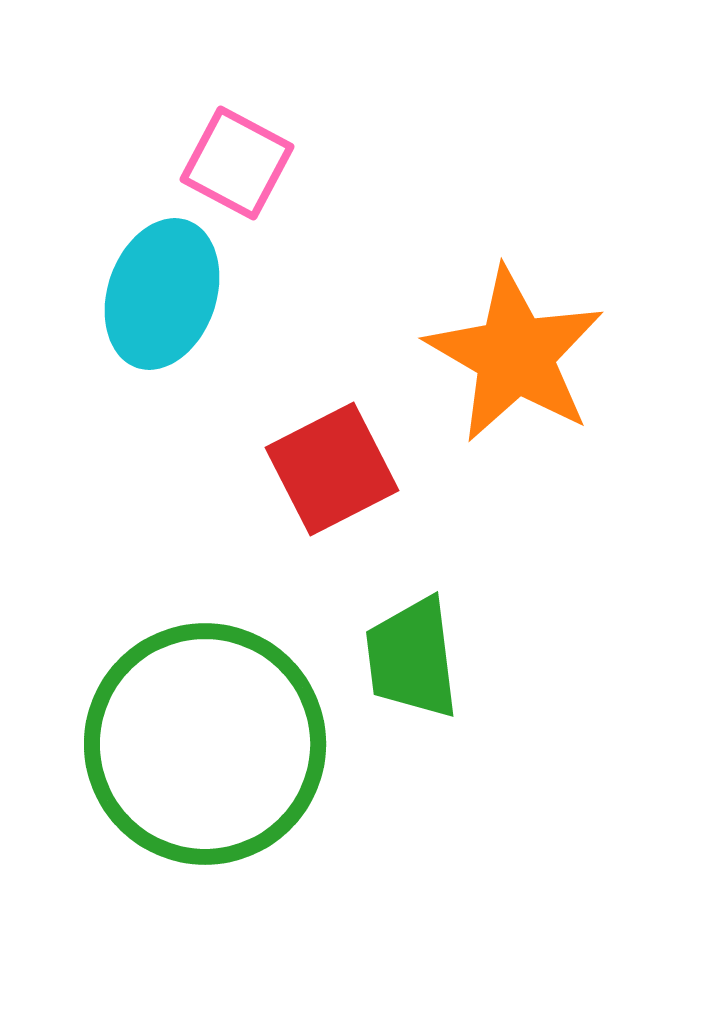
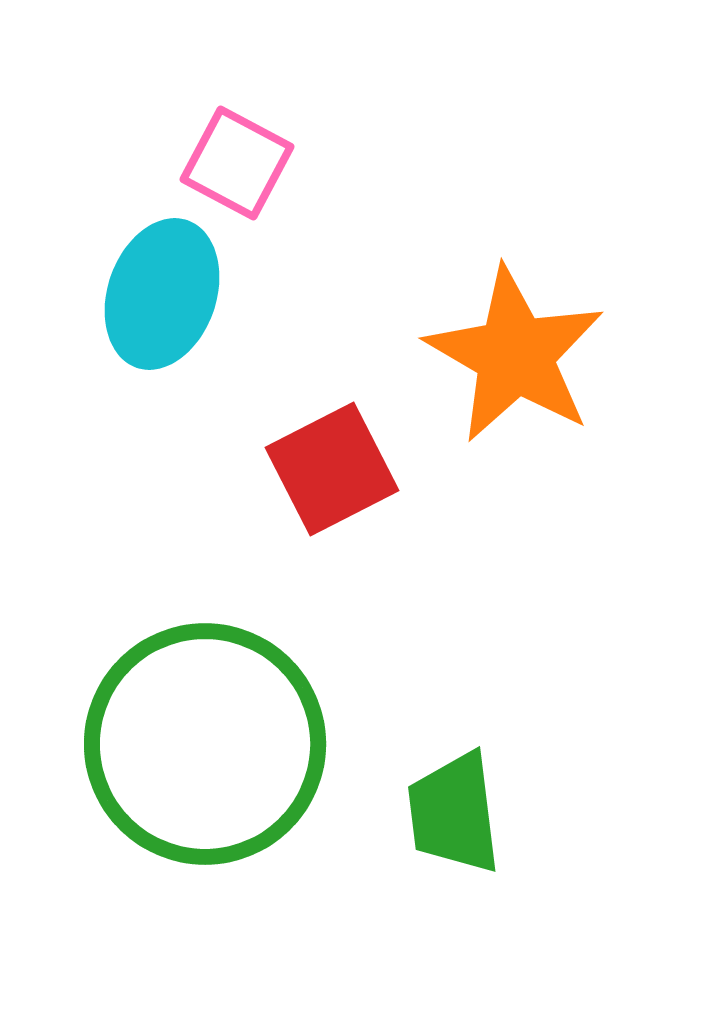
green trapezoid: moved 42 px right, 155 px down
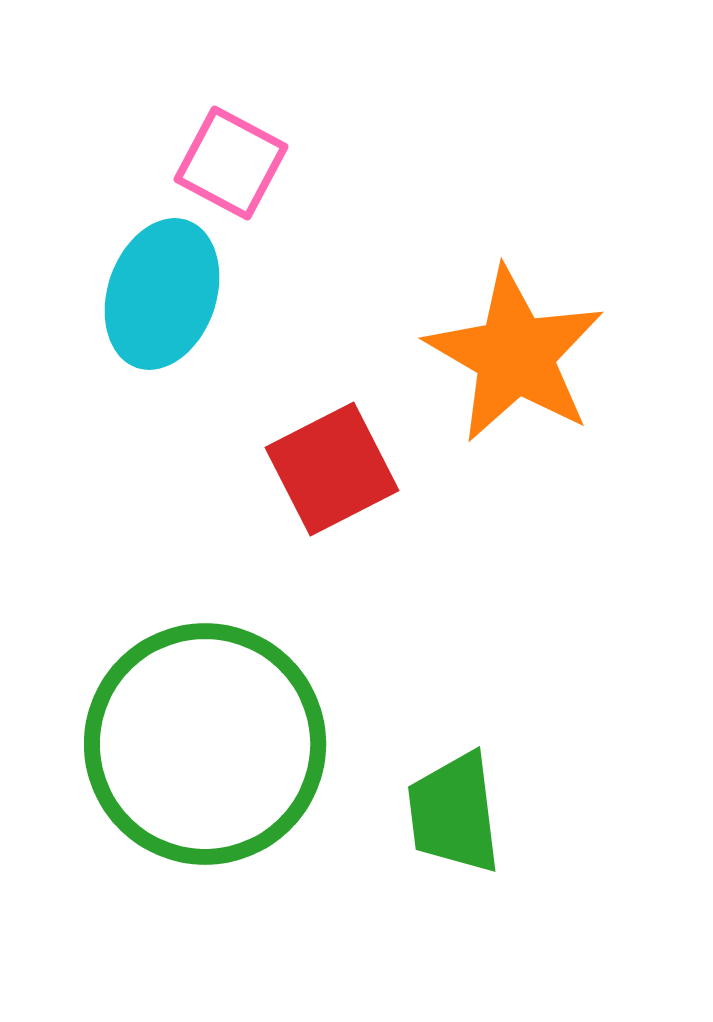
pink square: moved 6 px left
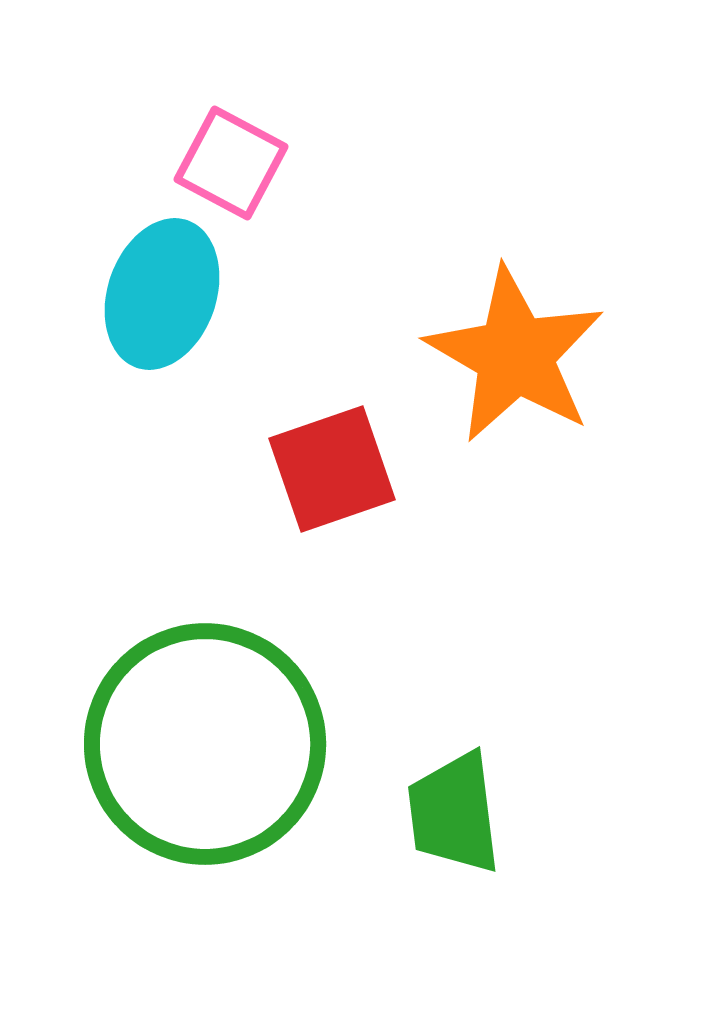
red square: rotated 8 degrees clockwise
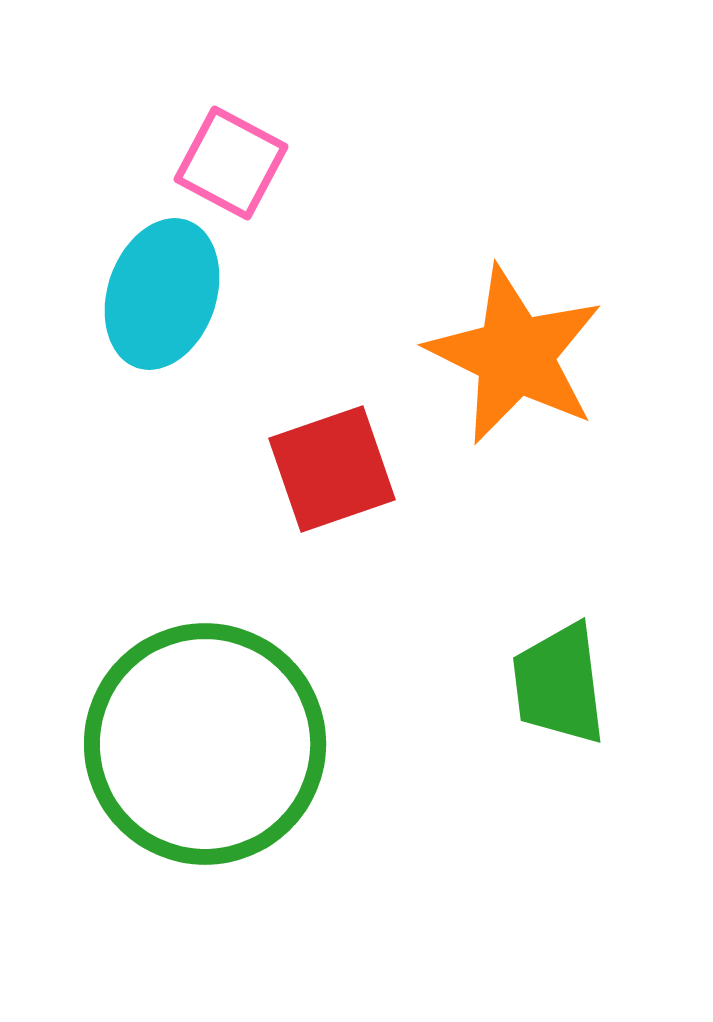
orange star: rotated 4 degrees counterclockwise
green trapezoid: moved 105 px right, 129 px up
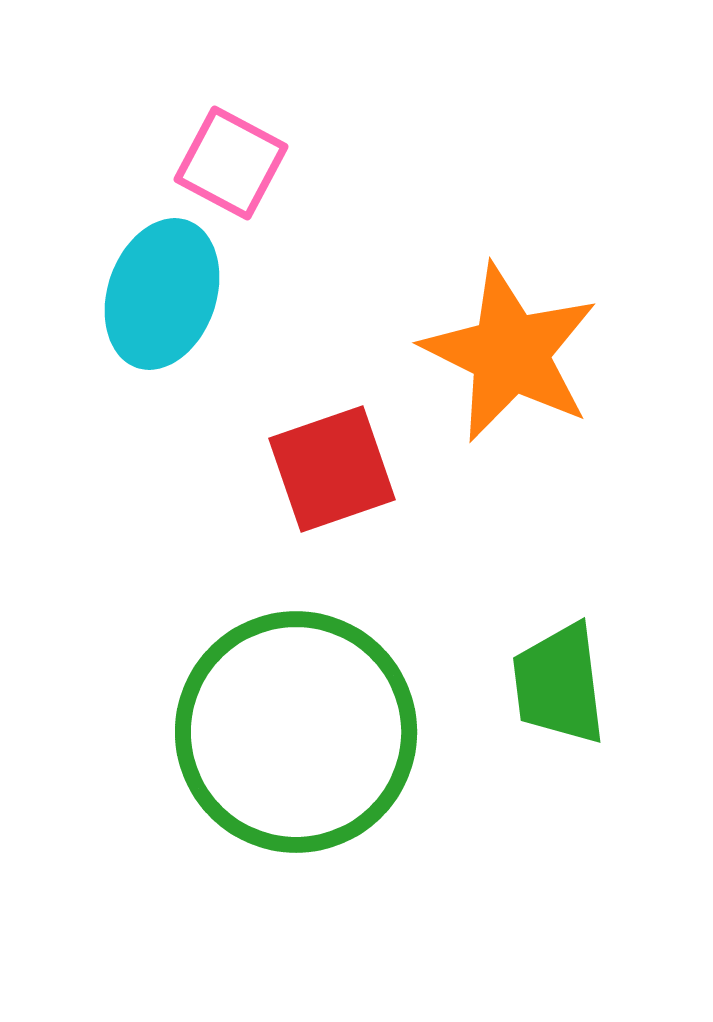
orange star: moved 5 px left, 2 px up
green circle: moved 91 px right, 12 px up
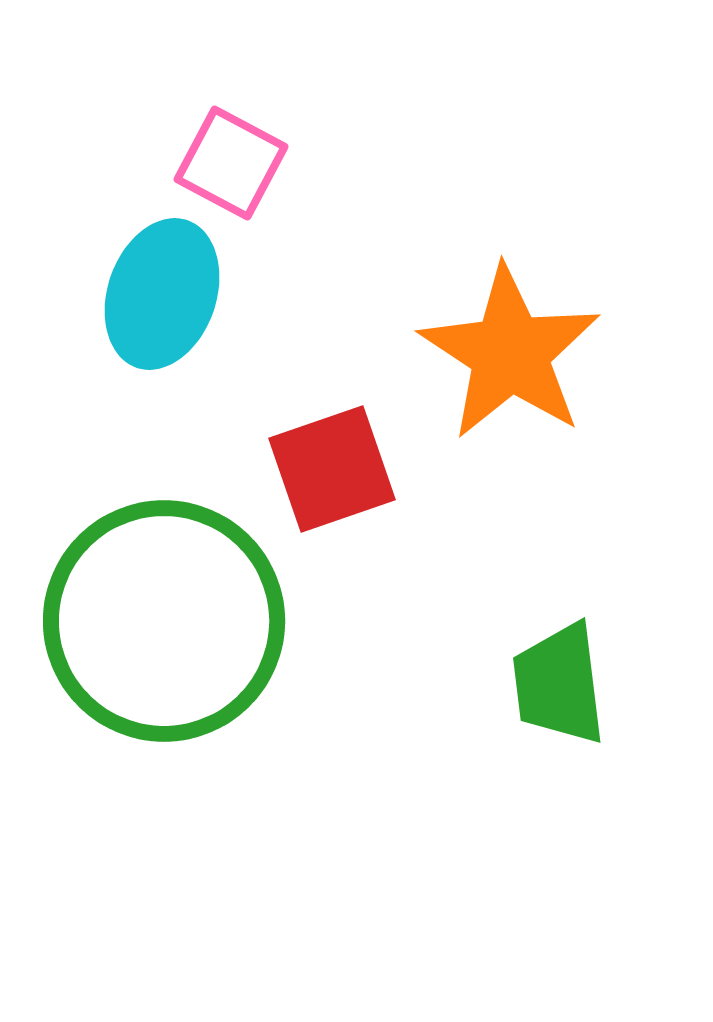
orange star: rotated 7 degrees clockwise
green circle: moved 132 px left, 111 px up
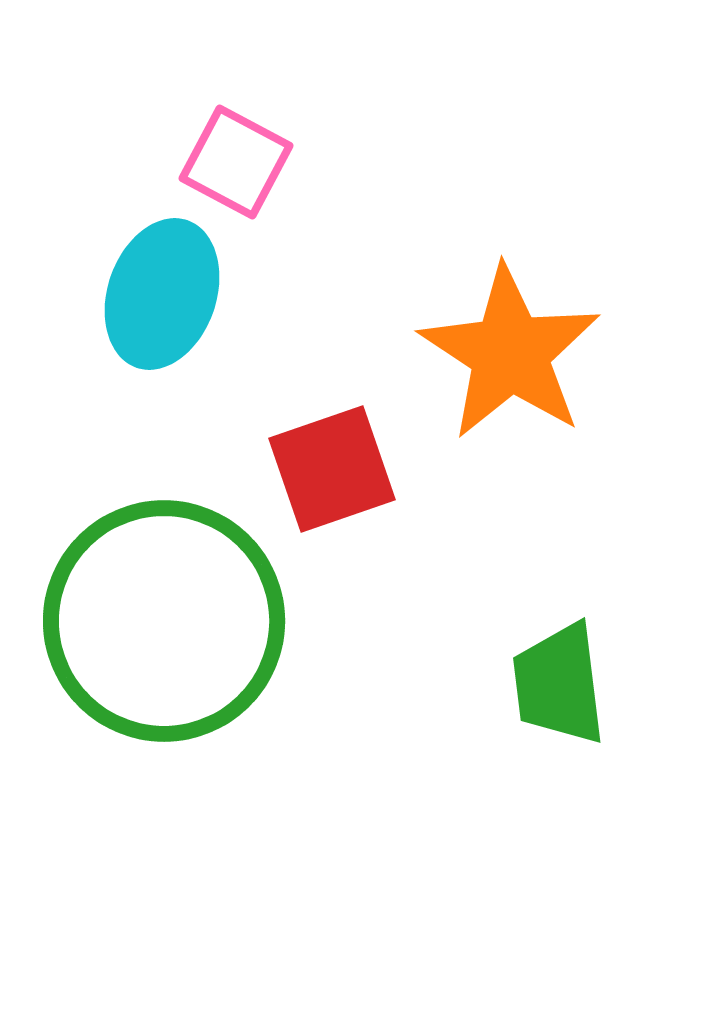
pink square: moved 5 px right, 1 px up
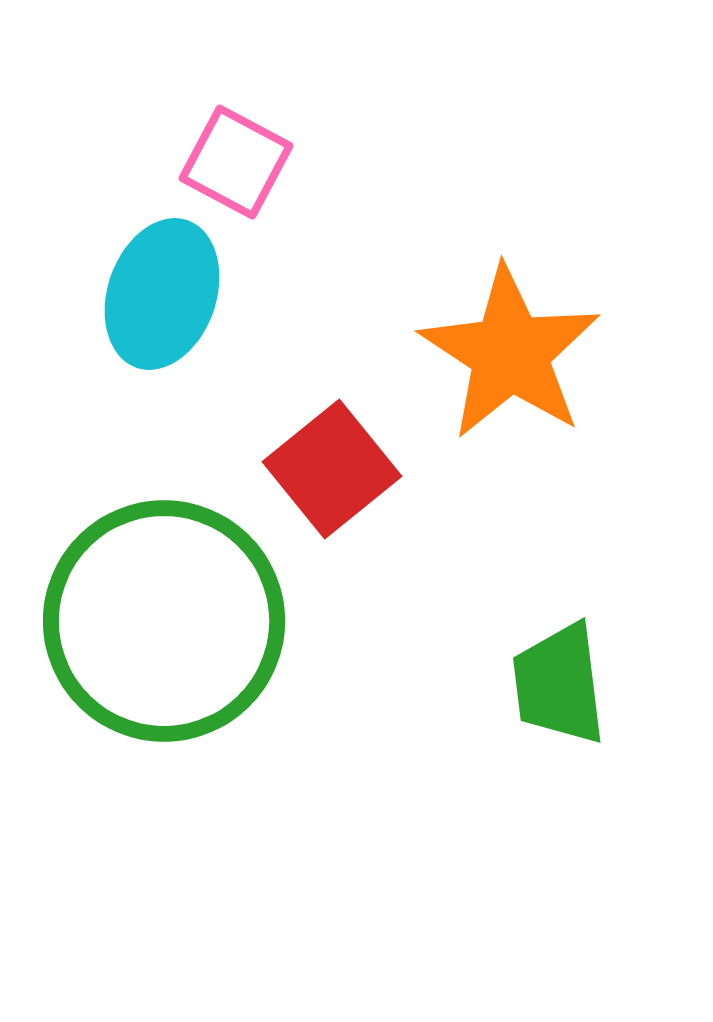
red square: rotated 20 degrees counterclockwise
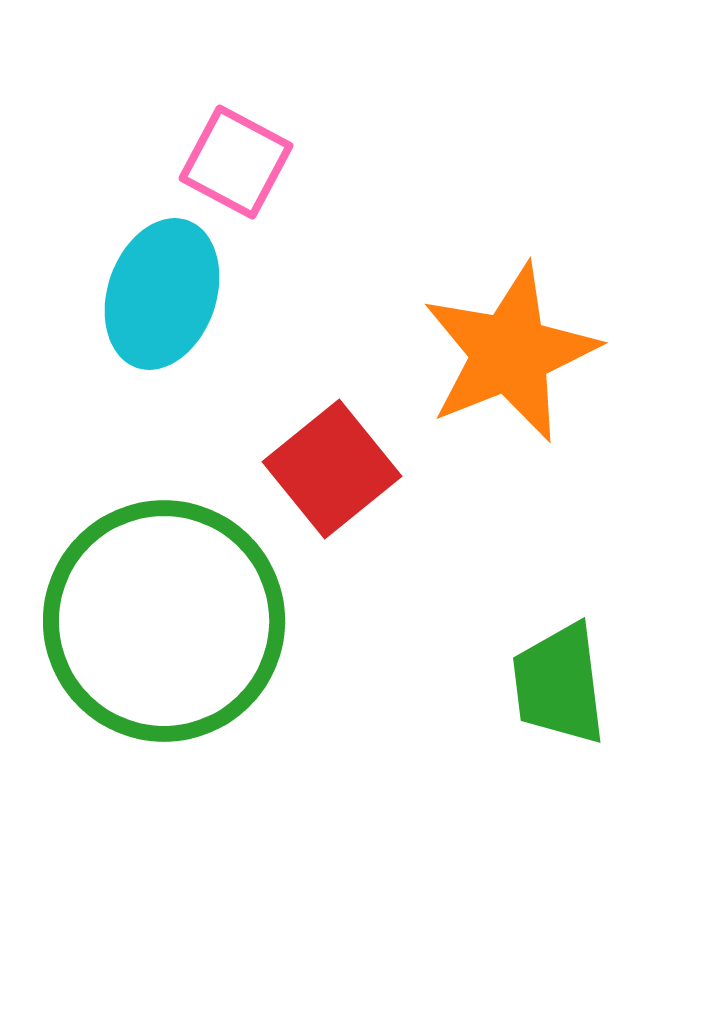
orange star: rotated 17 degrees clockwise
